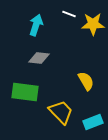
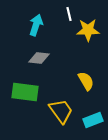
white line: rotated 56 degrees clockwise
yellow star: moved 5 px left, 6 px down
yellow trapezoid: moved 1 px up; rotated 8 degrees clockwise
cyan rectangle: moved 2 px up
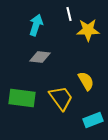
gray diamond: moved 1 px right, 1 px up
green rectangle: moved 3 px left, 6 px down
yellow trapezoid: moved 13 px up
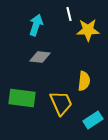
yellow semicircle: moved 2 px left; rotated 36 degrees clockwise
yellow trapezoid: moved 5 px down; rotated 12 degrees clockwise
cyan rectangle: rotated 12 degrees counterclockwise
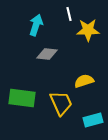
gray diamond: moved 7 px right, 3 px up
yellow semicircle: rotated 114 degrees counterclockwise
cyan rectangle: rotated 18 degrees clockwise
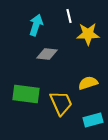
white line: moved 2 px down
yellow star: moved 4 px down
yellow semicircle: moved 4 px right, 2 px down
green rectangle: moved 4 px right, 4 px up
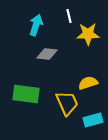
yellow trapezoid: moved 6 px right
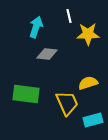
cyan arrow: moved 2 px down
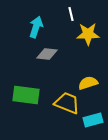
white line: moved 2 px right, 2 px up
green rectangle: moved 1 px down
yellow trapezoid: rotated 44 degrees counterclockwise
